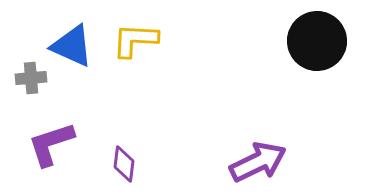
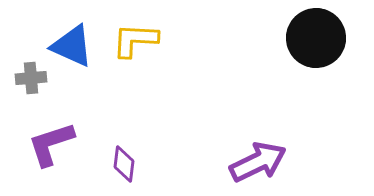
black circle: moved 1 px left, 3 px up
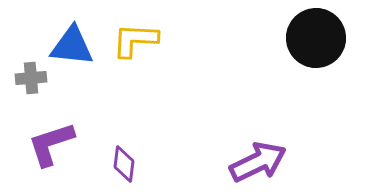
blue triangle: rotated 18 degrees counterclockwise
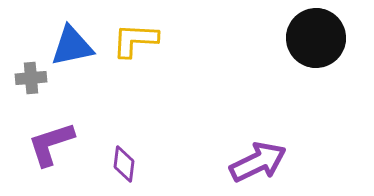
blue triangle: rotated 18 degrees counterclockwise
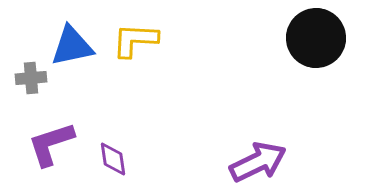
purple diamond: moved 11 px left, 5 px up; rotated 15 degrees counterclockwise
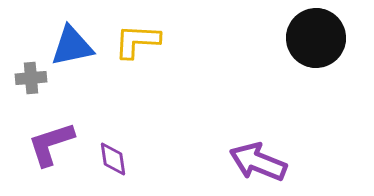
yellow L-shape: moved 2 px right, 1 px down
purple arrow: rotated 132 degrees counterclockwise
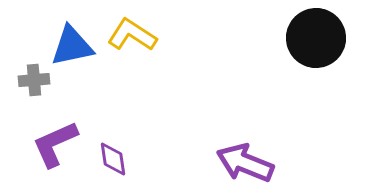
yellow L-shape: moved 5 px left, 6 px up; rotated 30 degrees clockwise
gray cross: moved 3 px right, 2 px down
purple L-shape: moved 4 px right; rotated 6 degrees counterclockwise
purple arrow: moved 13 px left, 1 px down
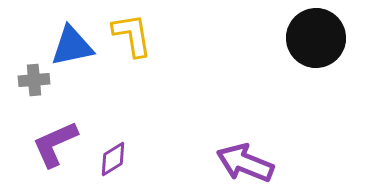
yellow L-shape: rotated 48 degrees clockwise
purple diamond: rotated 66 degrees clockwise
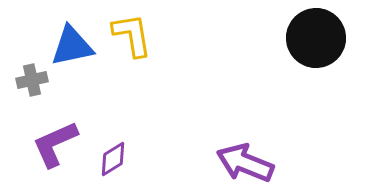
gray cross: moved 2 px left; rotated 8 degrees counterclockwise
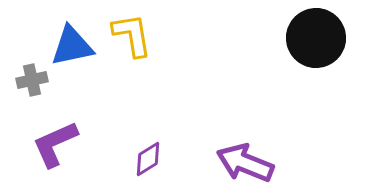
purple diamond: moved 35 px right
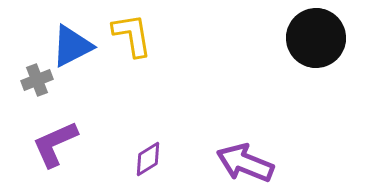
blue triangle: rotated 15 degrees counterclockwise
gray cross: moved 5 px right; rotated 8 degrees counterclockwise
